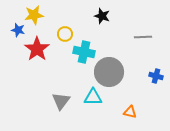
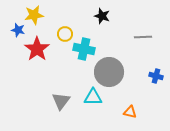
cyan cross: moved 3 px up
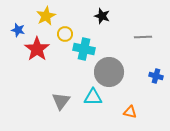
yellow star: moved 12 px right, 1 px down; rotated 18 degrees counterclockwise
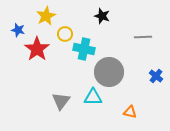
blue cross: rotated 24 degrees clockwise
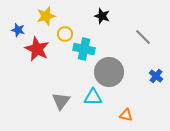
yellow star: rotated 12 degrees clockwise
gray line: rotated 48 degrees clockwise
red star: rotated 10 degrees counterclockwise
orange triangle: moved 4 px left, 3 px down
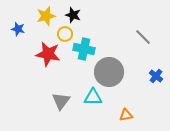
black star: moved 29 px left, 1 px up
blue star: moved 1 px up
red star: moved 11 px right, 5 px down; rotated 15 degrees counterclockwise
orange triangle: rotated 24 degrees counterclockwise
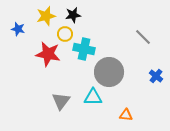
black star: rotated 28 degrees counterclockwise
orange triangle: rotated 16 degrees clockwise
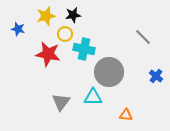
gray triangle: moved 1 px down
